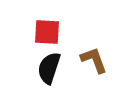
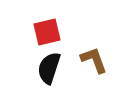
red square: rotated 16 degrees counterclockwise
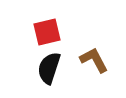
brown L-shape: rotated 8 degrees counterclockwise
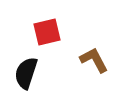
black semicircle: moved 23 px left, 5 px down
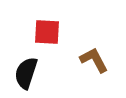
red square: rotated 16 degrees clockwise
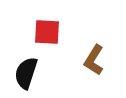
brown L-shape: rotated 120 degrees counterclockwise
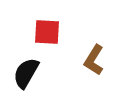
black semicircle: rotated 12 degrees clockwise
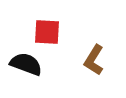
black semicircle: moved 9 px up; rotated 80 degrees clockwise
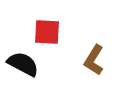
black semicircle: moved 3 px left; rotated 8 degrees clockwise
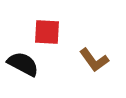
brown L-shape: rotated 68 degrees counterclockwise
